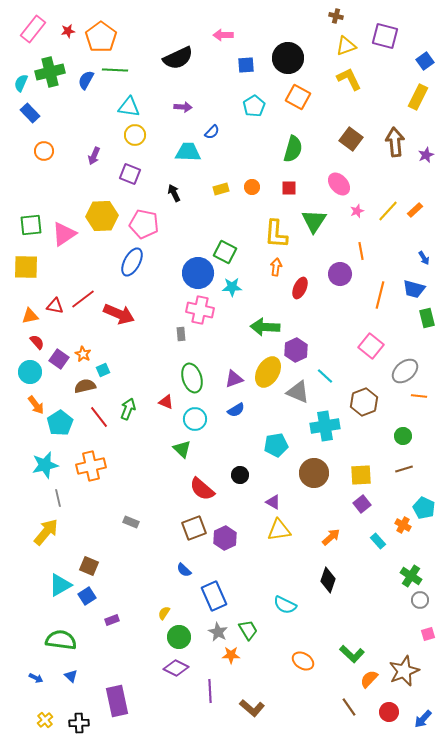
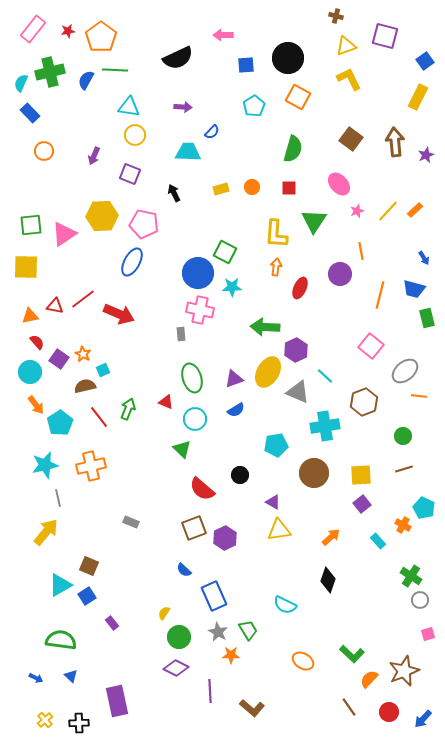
purple rectangle at (112, 620): moved 3 px down; rotated 72 degrees clockwise
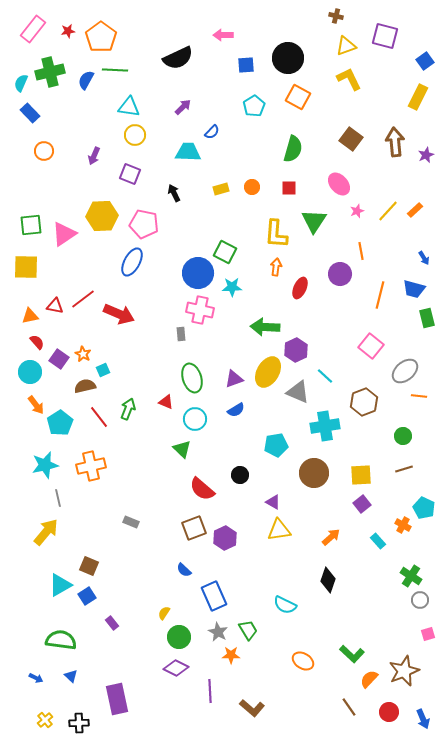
purple arrow at (183, 107): rotated 48 degrees counterclockwise
purple rectangle at (117, 701): moved 2 px up
blue arrow at (423, 719): rotated 66 degrees counterclockwise
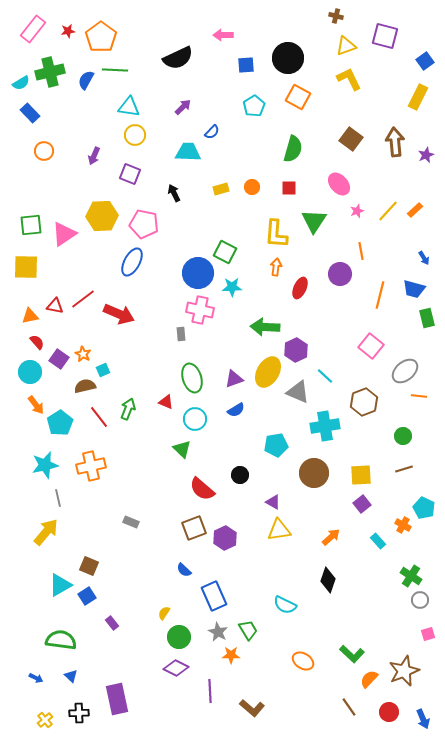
cyan semicircle at (21, 83): rotated 144 degrees counterclockwise
black cross at (79, 723): moved 10 px up
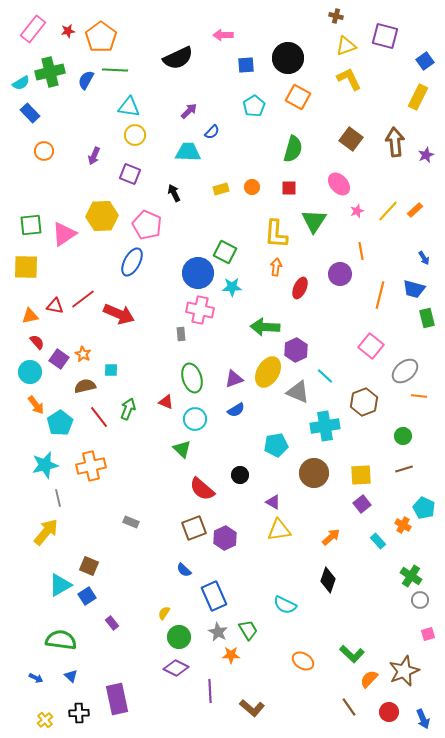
purple arrow at (183, 107): moved 6 px right, 4 px down
pink pentagon at (144, 224): moved 3 px right, 1 px down; rotated 12 degrees clockwise
cyan square at (103, 370): moved 8 px right; rotated 24 degrees clockwise
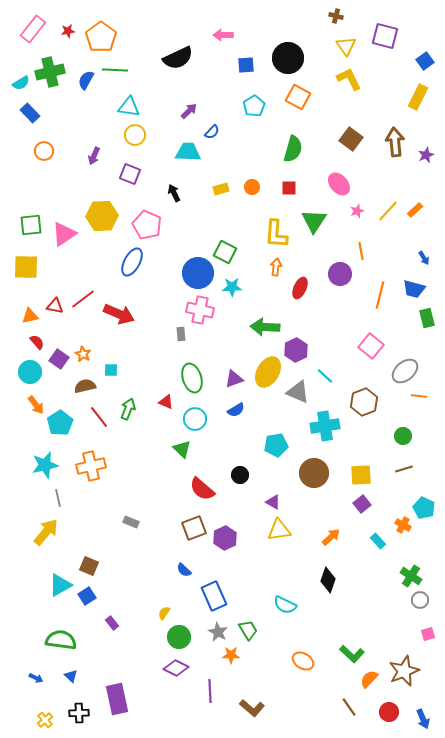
yellow triangle at (346, 46): rotated 45 degrees counterclockwise
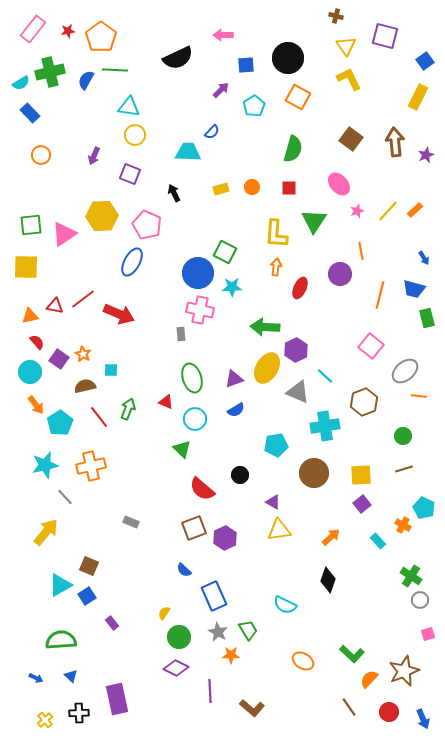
purple arrow at (189, 111): moved 32 px right, 21 px up
orange circle at (44, 151): moved 3 px left, 4 px down
yellow ellipse at (268, 372): moved 1 px left, 4 px up
gray line at (58, 498): moved 7 px right, 1 px up; rotated 30 degrees counterclockwise
green semicircle at (61, 640): rotated 12 degrees counterclockwise
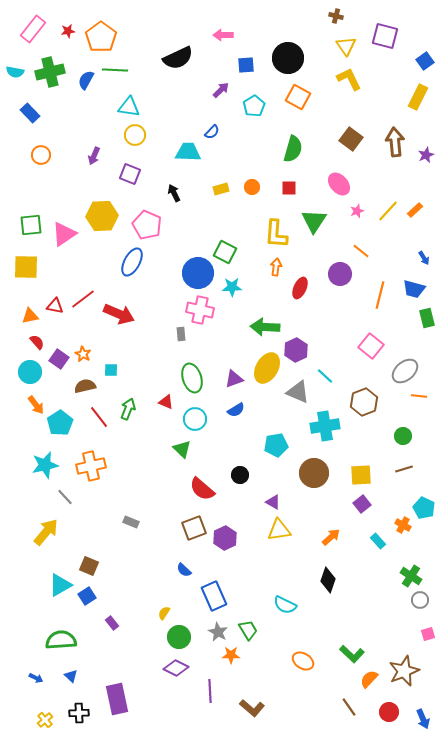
cyan semicircle at (21, 83): moved 6 px left, 11 px up; rotated 42 degrees clockwise
orange line at (361, 251): rotated 42 degrees counterclockwise
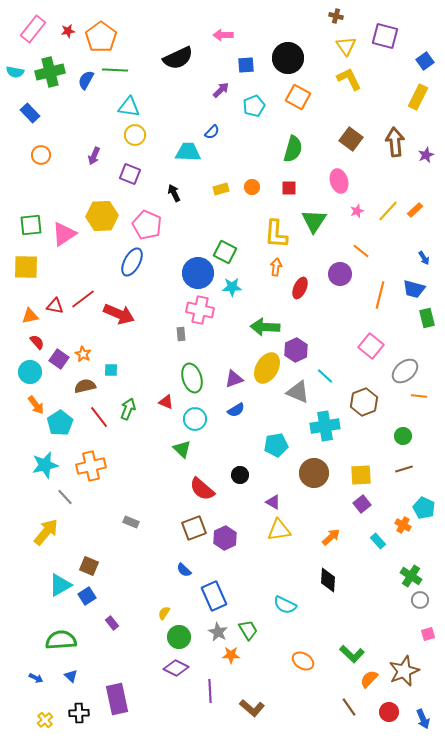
cyan pentagon at (254, 106): rotated 10 degrees clockwise
pink ellipse at (339, 184): moved 3 px up; rotated 25 degrees clockwise
black diamond at (328, 580): rotated 15 degrees counterclockwise
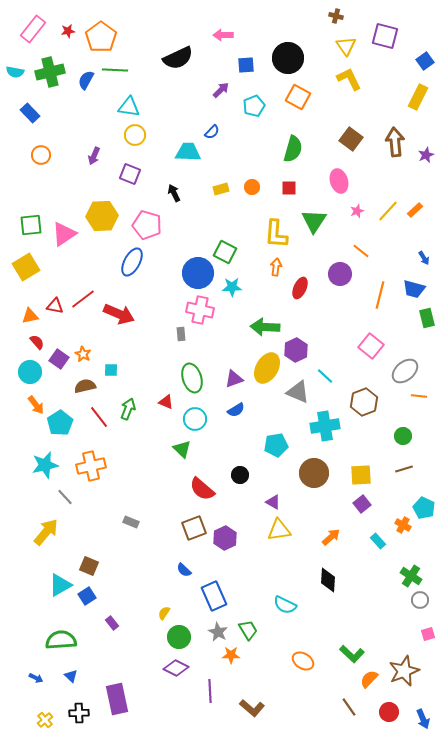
pink pentagon at (147, 225): rotated 8 degrees counterclockwise
yellow square at (26, 267): rotated 32 degrees counterclockwise
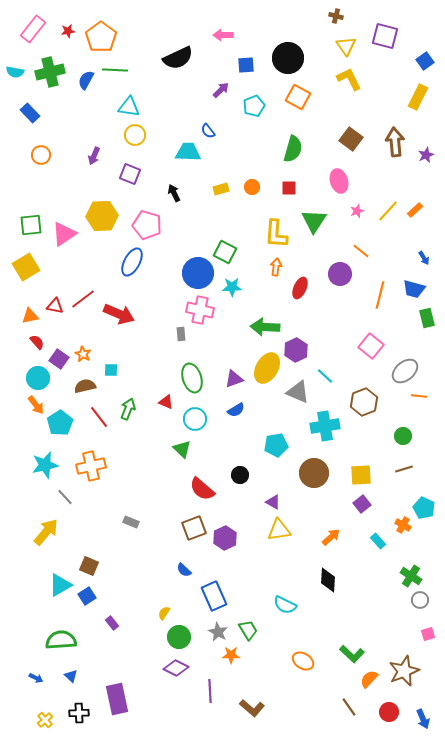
blue semicircle at (212, 132): moved 4 px left, 1 px up; rotated 98 degrees clockwise
cyan circle at (30, 372): moved 8 px right, 6 px down
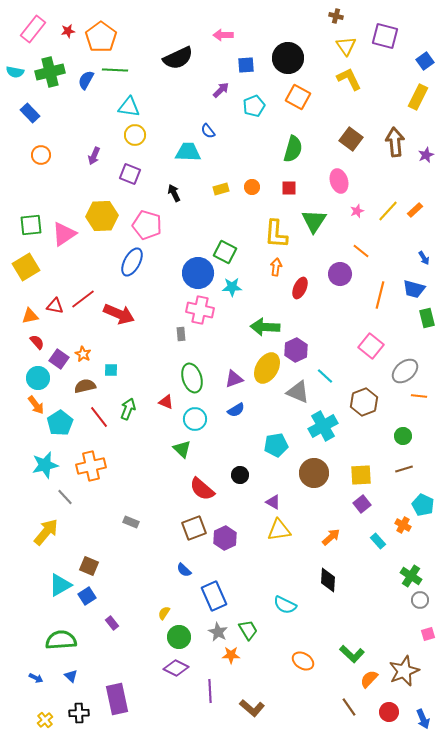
cyan cross at (325, 426): moved 2 px left; rotated 20 degrees counterclockwise
cyan pentagon at (424, 508): moved 1 px left, 3 px up
